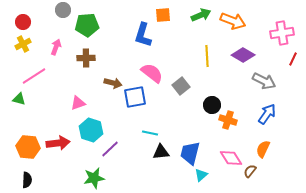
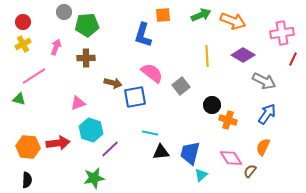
gray circle: moved 1 px right, 2 px down
orange semicircle: moved 2 px up
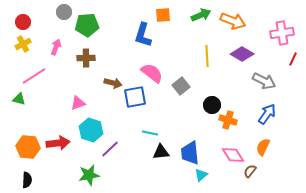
purple diamond: moved 1 px left, 1 px up
blue trapezoid: rotated 20 degrees counterclockwise
pink diamond: moved 2 px right, 3 px up
green star: moved 5 px left, 3 px up
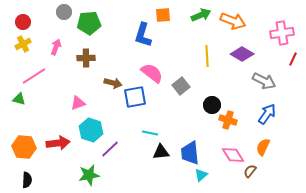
green pentagon: moved 2 px right, 2 px up
orange hexagon: moved 4 px left
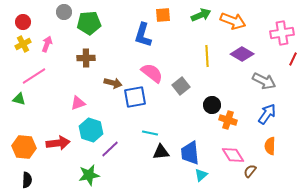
pink arrow: moved 9 px left, 3 px up
orange semicircle: moved 7 px right, 1 px up; rotated 24 degrees counterclockwise
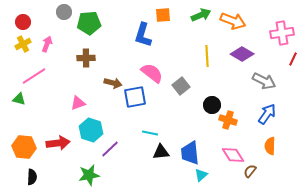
black semicircle: moved 5 px right, 3 px up
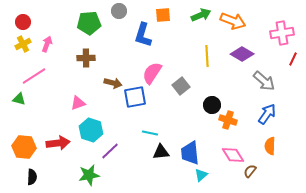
gray circle: moved 55 px right, 1 px up
pink semicircle: rotated 95 degrees counterclockwise
gray arrow: rotated 15 degrees clockwise
purple line: moved 2 px down
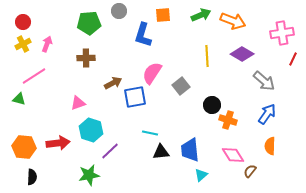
brown arrow: rotated 42 degrees counterclockwise
blue trapezoid: moved 3 px up
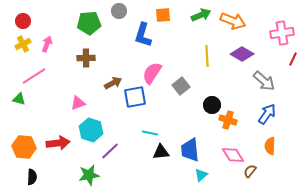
red circle: moved 1 px up
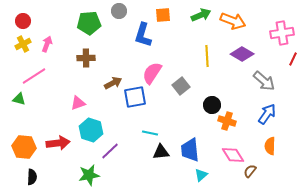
orange cross: moved 1 px left, 1 px down
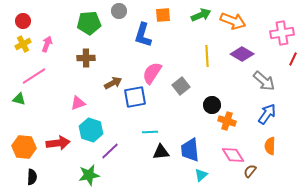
cyan line: moved 1 px up; rotated 14 degrees counterclockwise
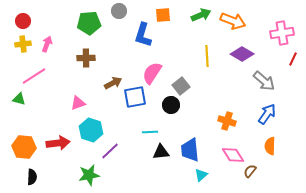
yellow cross: rotated 21 degrees clockwise
black circle: moved 41 px left
